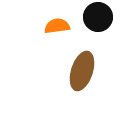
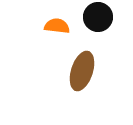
orange semicircle: rotated 15 degrees clockwise
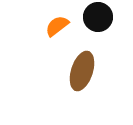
orange semicircle: rotated 45 degrees counterclockwise
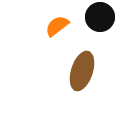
black circle: moved 2 px right
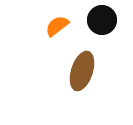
black circle: moved 2 px right, 3 px down
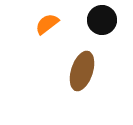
orange semicircle: moved 10 px left, 2 px up
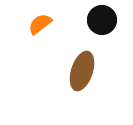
orange semicircle: moved 7 px left
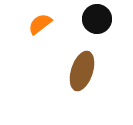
black circle: moved 5 px left, 1 px up
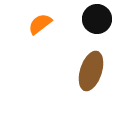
brown ellipse: moved 9 px right
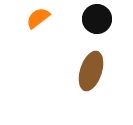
orange semicircle: moved 2 px left, 6 px up
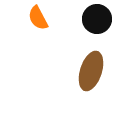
orange semicircle: rotated 80 degrees counterclockwise
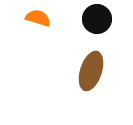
orange semicircle: rotated 135 degrees clockwise
